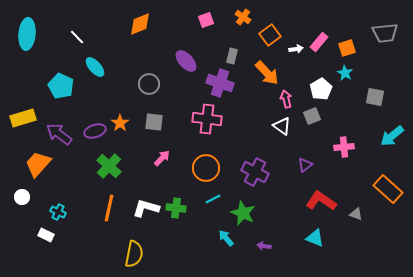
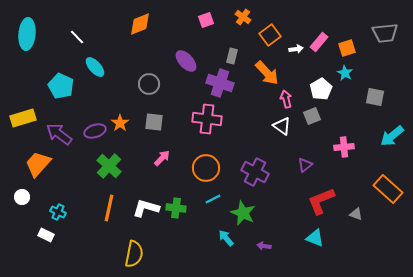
red L-shape at (321, 201): rotated 56 degrees counterclockwise
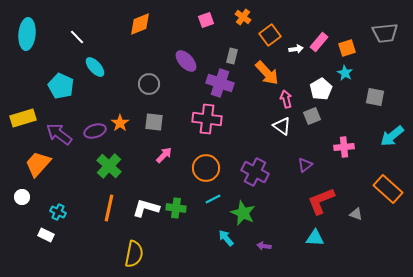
pink arrow at (162, 158): moved 2 px right, 3 px up
cyan triangle at (315, 238): rotated 18 degrees counterclockwise
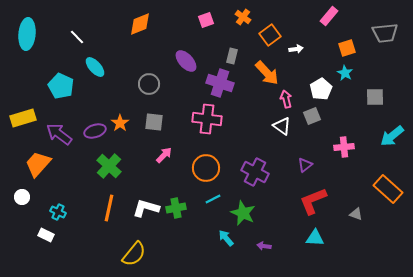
pink rectangle at (319, 42): moved 10 px right, 26 px up
gray square at (375, 97): rotated 12 degrees counterclockwise
red L-shape at (321, 201): moved 8 px left
green cross at (176, 208): rotated 18 degrees counterclockwise
yellow semicircle at (134, 254): rotated 28 degrees clockwise
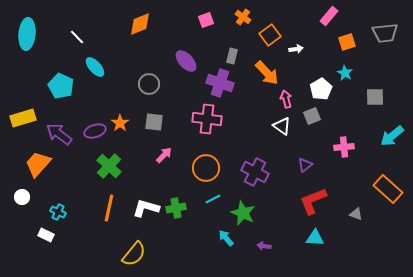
orange square at (347, 48): moved 6 px up
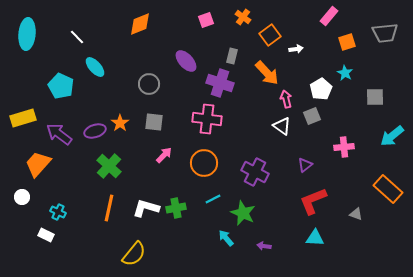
orange circle at (206, 168): moved 2 px left, 5 px up
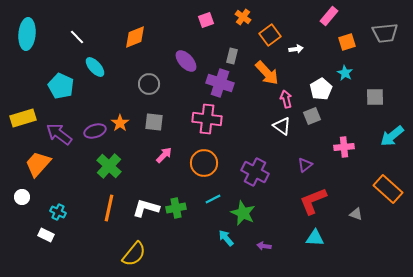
orange diamond at (140, 24): moved 5 px left, 13 px down
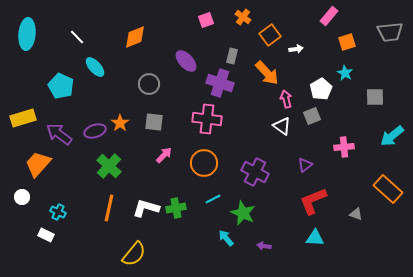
gray trapezoid at (385, 33): moved 5 px right, 1 px up
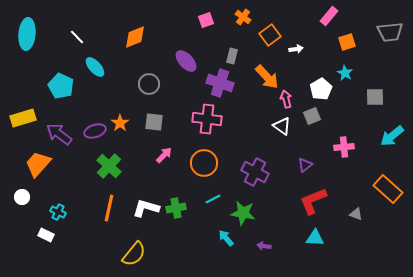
orange arrow at (267, 73): moved 4 px down
green star at (243, 213): rotated 15 degrees counterclockwise
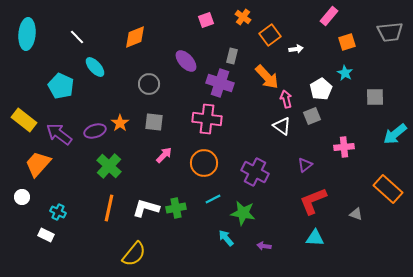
yellow rectangle at (23, 118): moved 1 px right, 2 px down; rotated 55 degrees clockwise
cyan arrow at (392, 136): moved 3 px right, 2 px up
